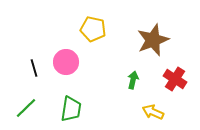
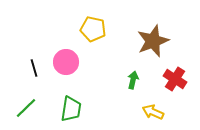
brown star: moved 1 px down
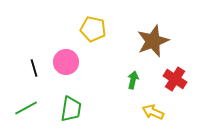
green line: rotated 15 degrees clockwise
